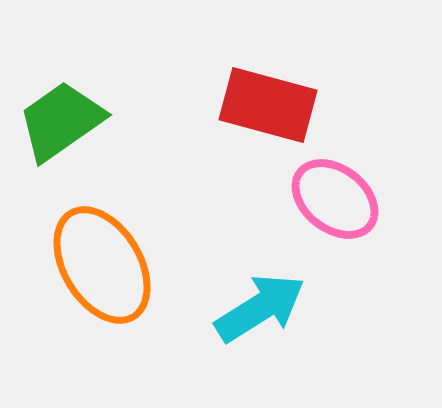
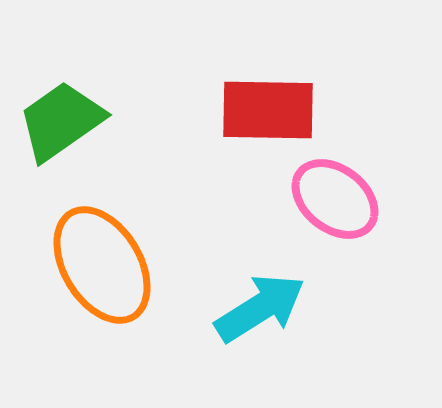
red rectangle: moved 5 px down; rotated 14 degrees counterclockwise
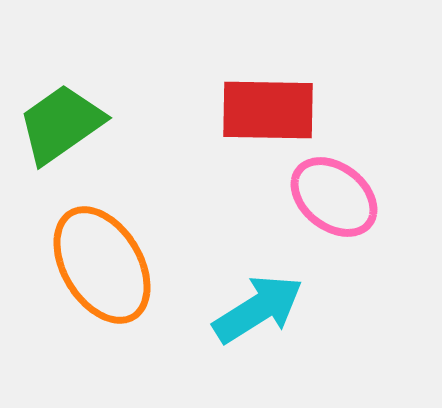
green trapezoid: moved 3 px down
pink ellipse: moved 1 px left, 2 px up
cyan arrow: moved 2 px left, 1 px down
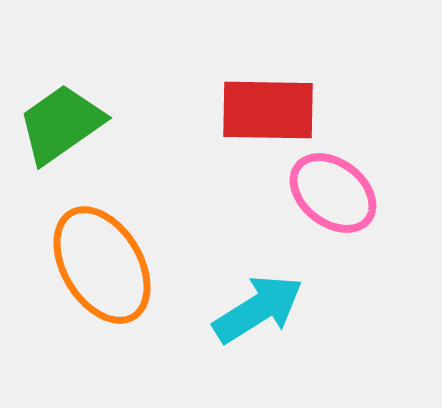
pink ellipse: moved 1 px left, 4 px up
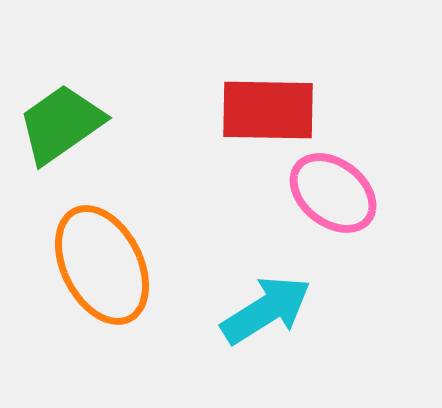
orange ellipse: rotated 4 degrees clockwise
cyan arrow: moved 8 px right, 1 px down
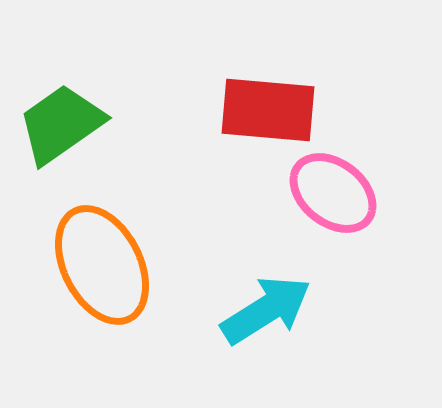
red rectangle: rotated 4 degrees clockwise
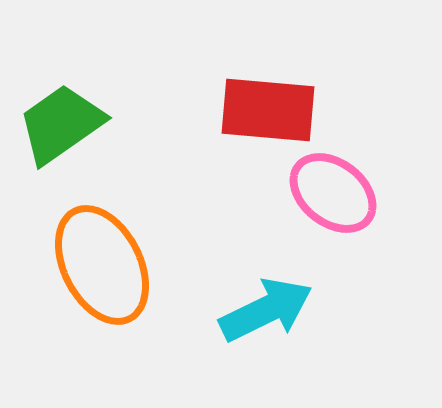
cyan arrow: rotated 6 degrees clockwise
